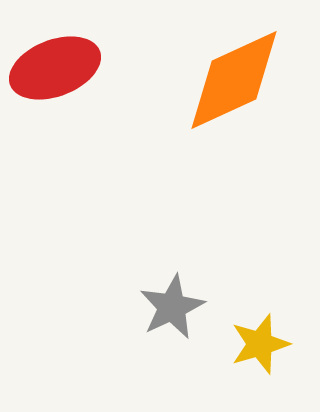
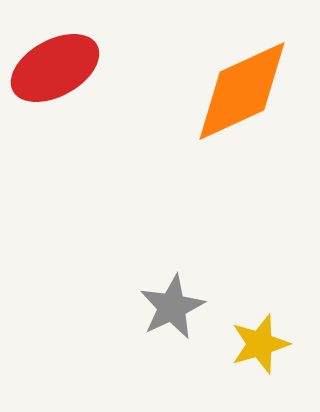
red ellipse: rotated 8 degrees counterclockwise
orange diamond: moved 8 px right, 11 px down
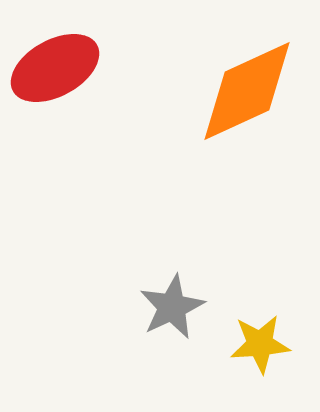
orange diamond: moved 5 px right
yellow star: rotated 12 degrees clockwise
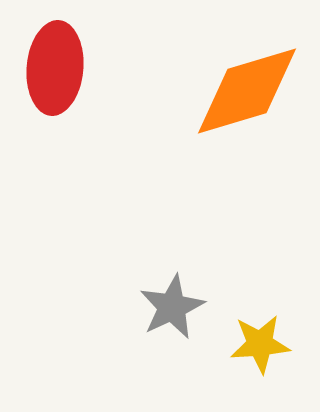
red ellipse: rotated 56 degrees counterclockwise
orange diamond: rotated 8 degrees clockwise
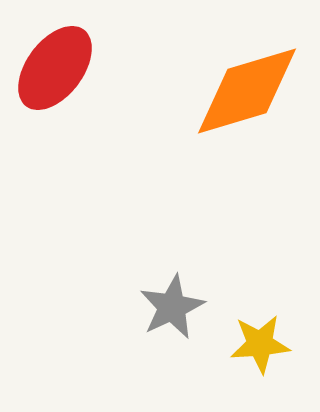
red ellipse: rotated 32 degrees clockwise
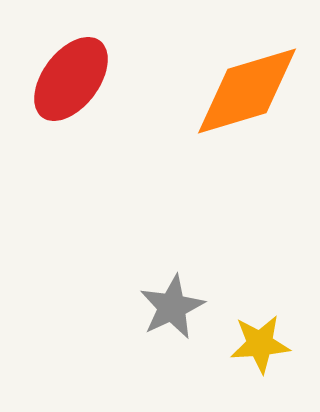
red ellipse: moved 16 px right, 11 px down
